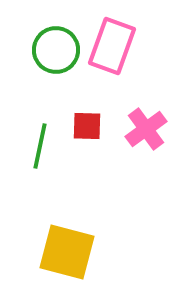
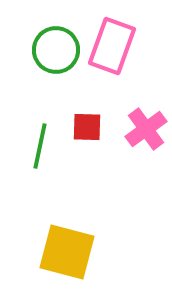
red square: moved 1 px down
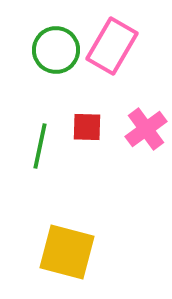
pink rectangle: rotated 10 degrees clockwise
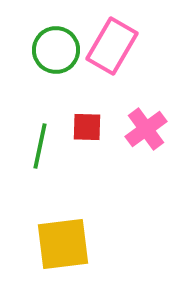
yellow square: moved 4 px left, 8 px up; rotated 22 degrees counterclockwise
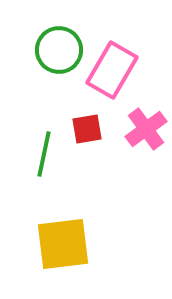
pink rectangle: moved 24 px down
green circle: moved 3 px right
red square: moved 2 px down; rotated 12 degrees counterclockwise
green line: moved 4 px right, 8 px down
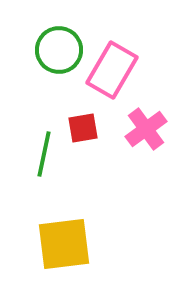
red square: moved 4 px left, 1 px up
yellow square: moved 1 px right
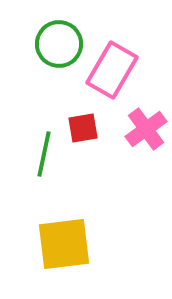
green circle: moved 6 px up
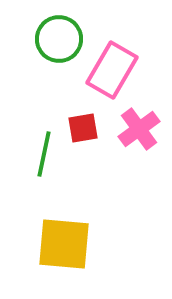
green circle: moved 5 px up
pink cross: moved 7 px left
yellow square: rotated 12 degrees clockwise
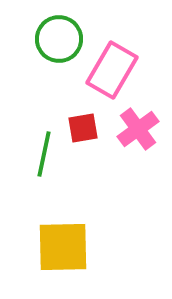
pink cross: moved 1 px left
yellow square: moved 1 px left, 3 px down; rotated 6 degrees counterclockwise
